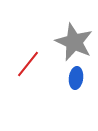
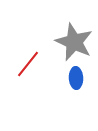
blue ellipse: rotated 10 degrees counterclockwise
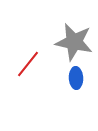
gray star: rotated 12 degrees counterclockwise
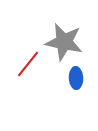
gray star: moved 10 px left
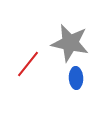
gray star: moved 6 px right, 1 px down
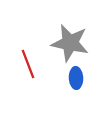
red line: rotated 60 degrees counterclockwise
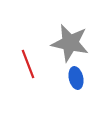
blue ellipse: rotated 10 degrees counterclockwise
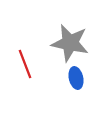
red line: moved 3 px left
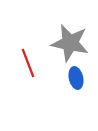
red line: moved 3 px right, 1 px up
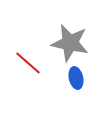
red line: rotated 28 degrees counterclockwise
